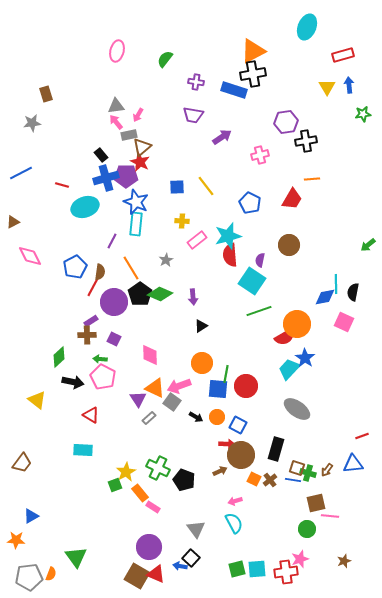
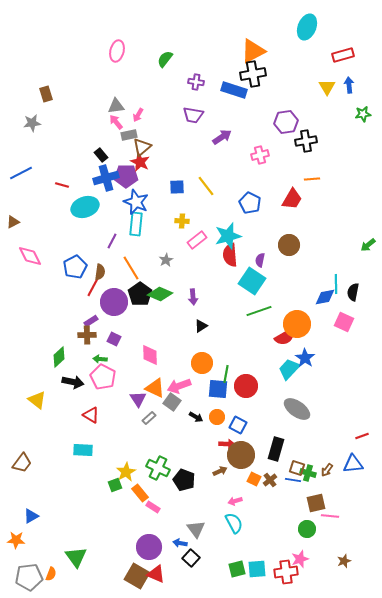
blue arrow at (180, 566): moved 23 px up
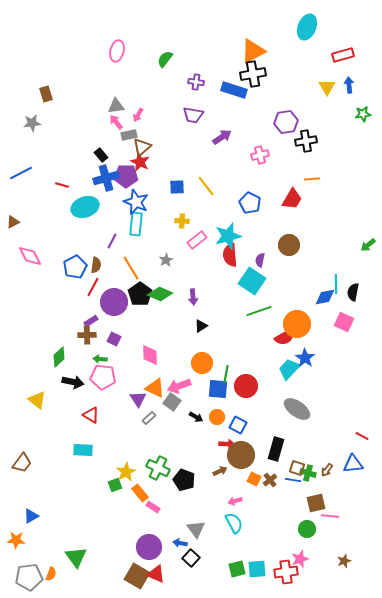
brown semicircle at (100, 272): moved 4 px left, 7 px up
pink pentagon at (103, 377): rotated 20 degrees counterclockwise
red line at (362, 436): rotated 48 degrees clockwise
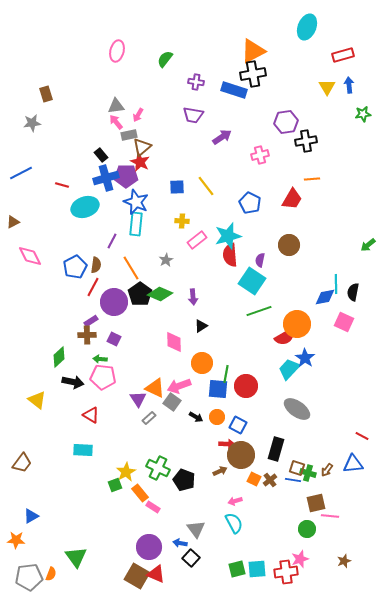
pink diamond at (150, 355): moved 24 px right, 13 px up
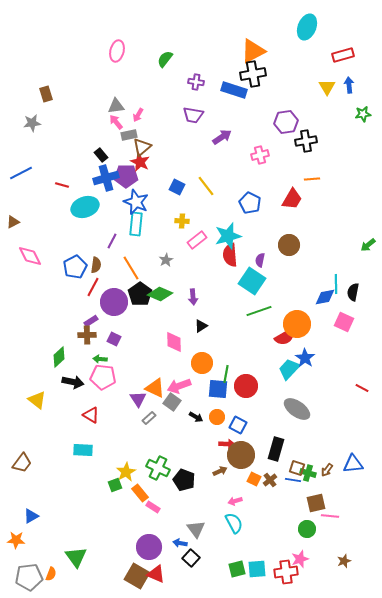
blue square at (177, 187): rotated 28 degrees clockwise
red line at (362, 436): moved 48 px up
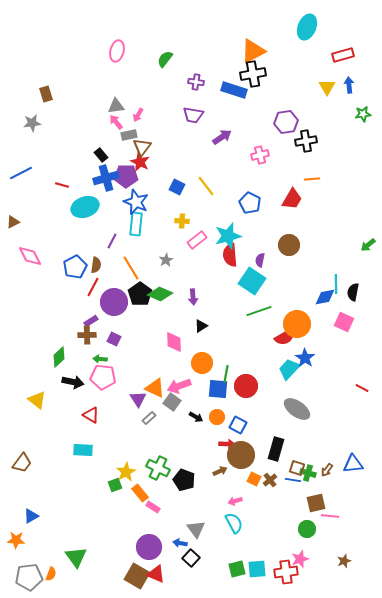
brown triangle at (142, 147): rotated 12 degrees counterclockwise
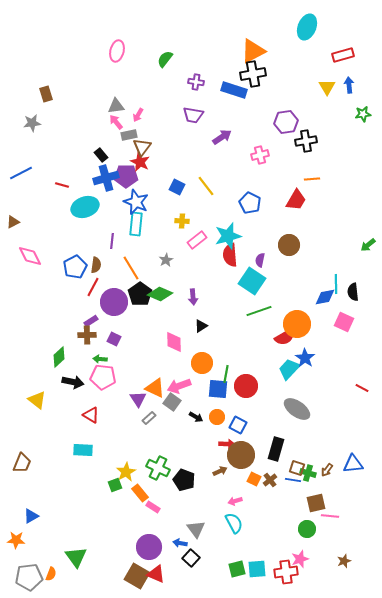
red trapezoid at (292, 199): moved 4 px right, 1 px down
purple line at (112, 241): rotated 21 degrees counterclockwise
black semicircle at (353, 292): rotated 18 degrees counterclockwise
brown trapezoid at (22, 463): rotated 15 degrees counterclockwise
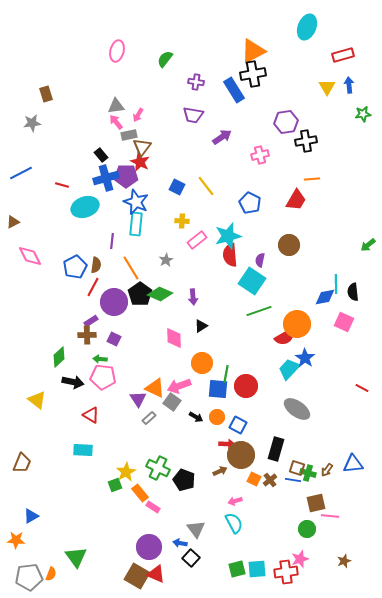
blue rectangle at (234, 90): rotated 40 degrees clockwise
pink diamond at (174, 342): moved 4 px up
